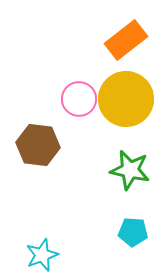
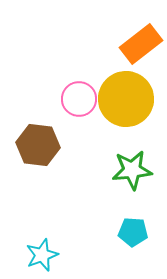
orange rectangle: moved 15 px right, 4 px down
green star: moved 2 px right; rotated 18 degrees counterclockwise
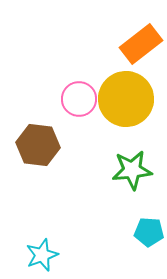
cyan pentagon: moved 16 px right
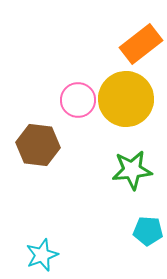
pink circle: moved 1 px left, 1 px down
cyan pentagon: moved 1 px left, 1 px up
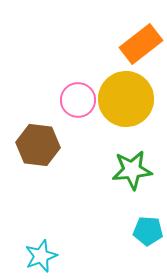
cyan star: moved 1 px left, 1 px down
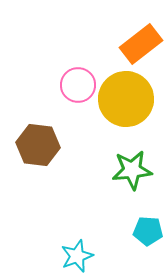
pink circle: moved 15 px up
cyan star: moved 36 px right
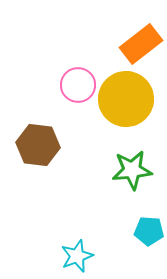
cyan pentagon: moved 1 px right
